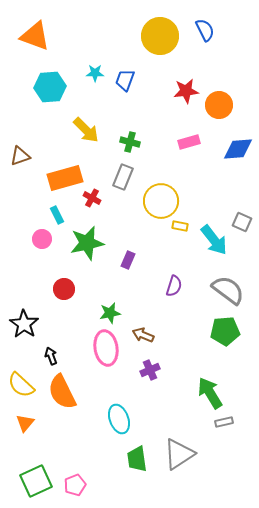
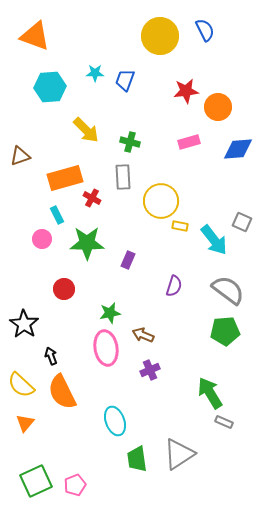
orange circle at (219, 105): moved 1 px left, 2 px down
gray rectangle at (123, 177): rotated 25 degrees counterclockwise
green star at (87, 243): rotated 12 degrees clockwise
cyan ellipse at (119, 419): moved 4 px left, 2 px down
gray rectangle at (224, 422): rotated 36 degrees clockwise
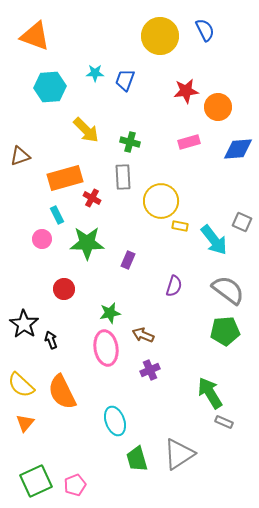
black arrow at (51, 356): moved 16 px up
green trapezoid at (137, 459): rotated 8 degrees counterclockwise
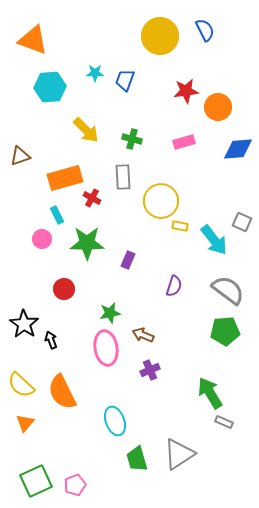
orange triangle at (35, 36): moved 2 px left, 4 px down
green cross at (130, 142): moved 2 px right, 3 px up
pink rectangle at (189, 142): moved 5 px left
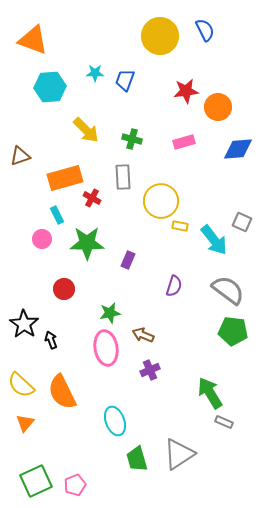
green pentagon at (225, 331): moved 8 px right; rotated 12 degrees clockwise
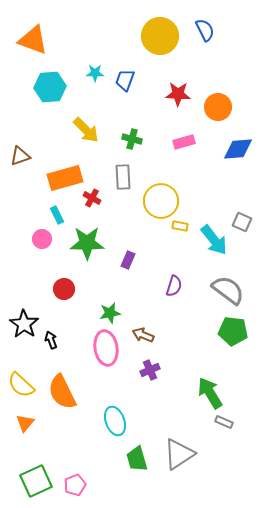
red star at (186, 91): moved 8 px left, 3 px down; rotated 10 degrees clockwise
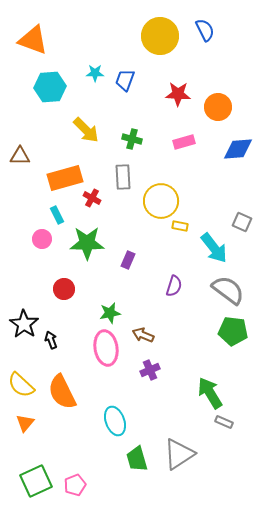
brown triangle at (20, 156): rotated 20 degrees clockwise
cyan arrow at (214, 240): moved 8 px down
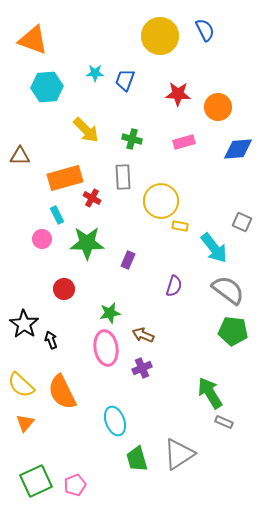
cyan hexagon at (50, 87): moved 3 px left
purple cross at (150, 370): moved 8 px left, 2 px up
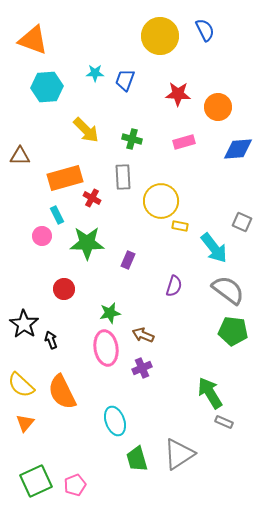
pink circle at (42, 239): moved 3 px up
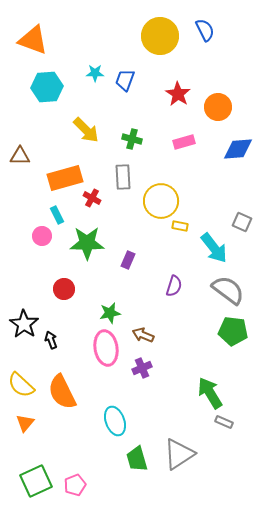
red star at (178, 94): rotated 30 degrees clockwise
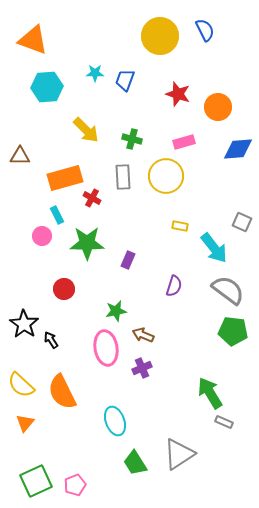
red star at (178, 94): rotated 15 degrees counterclockwise
yellow circle at (161, 201): moved 5 px right, 25 px up
green star at (110, 313): moved 6 px right, 2 px up
black arrow at (51, 340): rotated 12 degrees counterclockwise
green trapezoid at (137, 459): moved 2 px left, 4 px down; rotated 16 degrees counterclockwise
